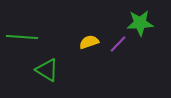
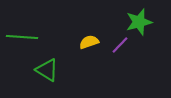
green star: moved 1 px left, 1 px up; rotated 12 degrees counterclockwise
purple line: moved 2 px right, 1 px down
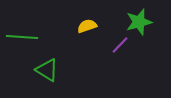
yellow semicircle: moved 2 px left, 16 px up
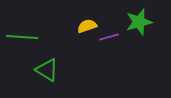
purple line: moved 11 px left, 8 px up; rotated 30 degrees clockwise
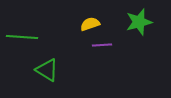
yellow semicircle: moved 3 px right, 2 px up
purple line: moved 7 px left, 8 px down; rotated 12 degrees clockwise
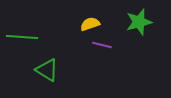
purple line: rotated 18 degrees clockwise
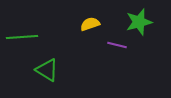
green line: rotated 8 degrees counterclockwise
purple line: moved 15 px right
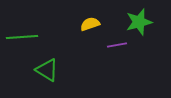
purple line: rotated 24 degrees counterclockwise
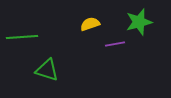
purple line: moved 2 px left, 1 px up
green triangle: rotated 15 degrees counterclockwise
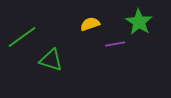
green star: rotated 24 degrees counterclockwise
green line: rotated 32 degrees counterclockwise
green triangle: moved 4 px right, 10 px up
